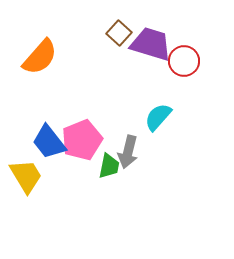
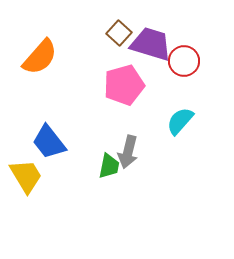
cyan semicircle: moved 22 px right, 4 px down
pink pentagon: moved 42 px right, 55 px up; rotated 6 degrees clockwise
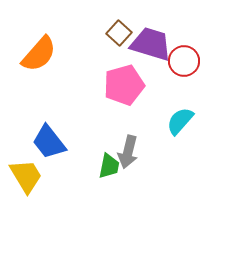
orange semicircle: moved 1 px left, 3 px up
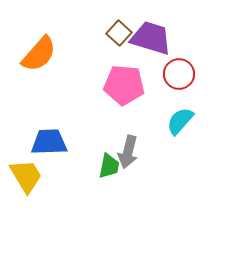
purple trapezoid: moved 6 px up
red circle: moved 5 px left, 13 px down
pink pentagon: rotated 21 degrees clockwise
blue trapezoid: rotated 126 degrees clockwise
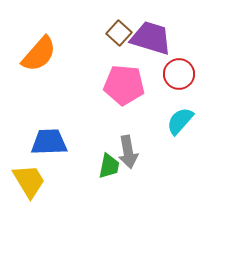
gray arrow: rotated 24 degrees counterclockwise
yellow trapezoid: moved 3 px right, 5 px down
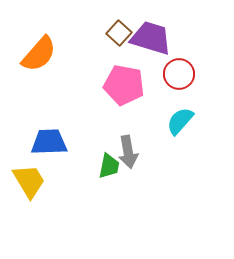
pink pentagon: rotated 6 degrees clockwise
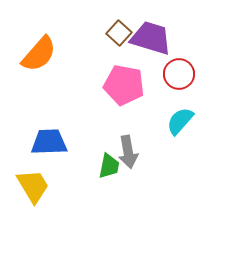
yellow trapezoid: moved 4 px right, 5 px down
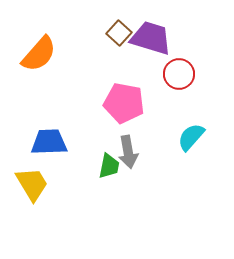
pink pentagon: moved 18 px down
cyan semicircle: moved 11 px right, 16 px down
yellow trapezoid: moved 1 px left, 2 px up
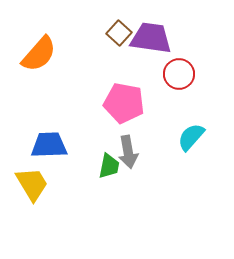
purple trapezoid: rotated 9 degrees counterclockwise
blue trapezoid: moved 3 px down
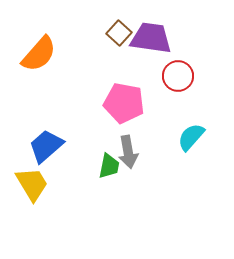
red circle: moved 1 px left, 2 px down
blue trapezoid: moved 3 px left, 1 px down; rotated 39 degrees counterclockwise
